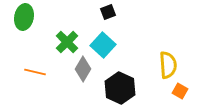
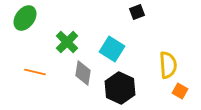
black square: moved 29 px right
green ellipse: moved 1 px right, 1 px down; rotated 25 degrees clockwise
cyan square: moved 9 px right, 4 px down; rotated 10 degrees counterclockwise
gray diamond: moved 4 px down; rotated 20 degrees counterclockwise
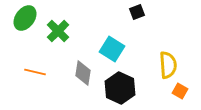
green cross: moved 9 px left, 11 px up
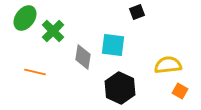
green cross: moved 5 px left
cyan square: moved 1 px right, 4 px up; rotated 25 degrees counterclockwise
yellow semicircle: rotated 92 degrees counterclockwise
gray diamond: moved 16 px up
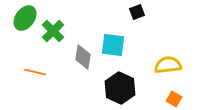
orange square: moved 6 px left, 8 px down
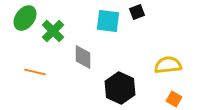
cyan square: moved 5 px left, 24 px up
gray diamond: rotated 10 degrees counterclockwise
